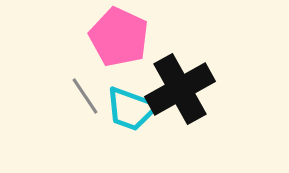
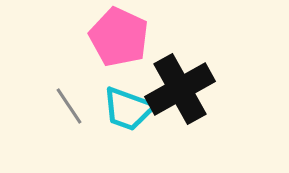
gray line: moved 16 px left, 10 px down
cyan trapezoid: moved 3 px left
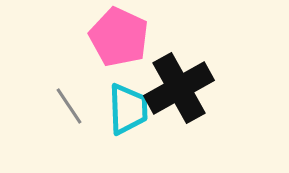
black cross: moved 1 px left, 1 px up
cyan trapezoid: rotated 112 degrees counterclockwise
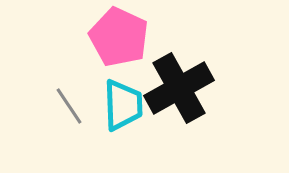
cyan trapezoid: moved 5 px left, 4 px up
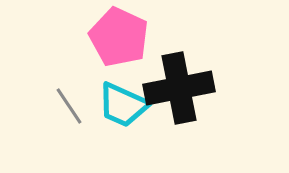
black cross: rotated 18 degrees clockwise
cyan trapezoid: rotated 116 degrees clockwise
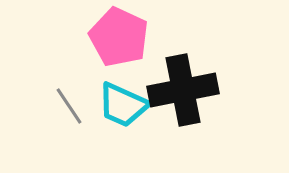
black cross: moved 4 px right, 2 px down
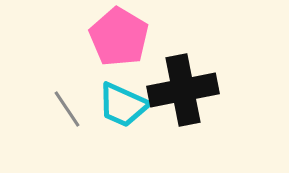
pink pentagon: rotated 6 degrees clockwise
gray line: moved 2 px left, 3 px down
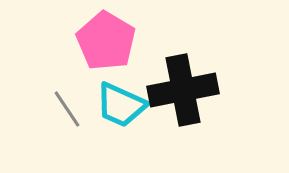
pink pentagon: moved 13 px left, 4 px down
cyan trapezoid: moved 2 px left
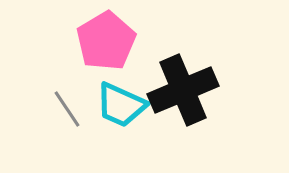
pink pentagon: rotated 10 degrees clockwise
black cross: rotated 12 degrees counterclockwise
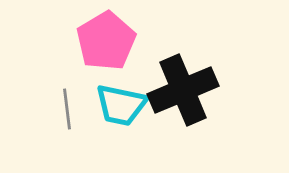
cyan trapezoid: rotated 12 degrees counterclockwise
gray line: rotated 27 degrees clockwise
